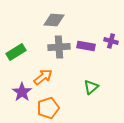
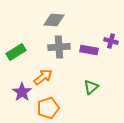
purple rectangle: moved 3 px right, 4 px down
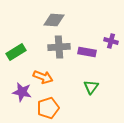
purple rectangle: moved 2 px left, 2 px down
orange arrow: rotated 60 degrees clockwise
green triangle: rotated 14 degrees counterclockwise
purple star: rotated 24 degrees counterclockwise
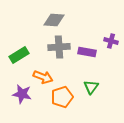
green rectangle: moved 3 px right, 3 px down
purple star: moved 2 px down
orange pentagon: moved 14 px right, 11 px up
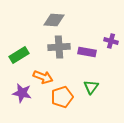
purple star: moved 1 px up
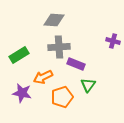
purple cross: moved 2 px right
purple rectangle: moved 11 px left, 12 px down; rotated 12 degrees clockwise
orange arrow: rotated 132 degrees clockwise
green triangle: moved 3 px left, 2 px up
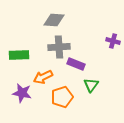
green rectangle: rotated 30 degrees clockwise
green triangle: moved 3 px right
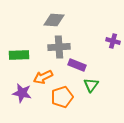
purple rectangle: moved 1 px right, 1 px down
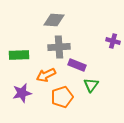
orange arrow: moved 3 px right, 2 px up
purple star: rotated 24 degrees counterclockwise
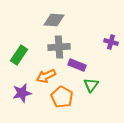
purple cross: moved 2 px left, 1 px down
green rectangle: rotated 54 degrees counterclockwise
orange arrow: moved 1 px down
orange pentagon: rotated 25 degrees counterclockwise
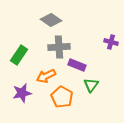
gray diamond: moved 3 px left; rotated 30 degrees clockwise
